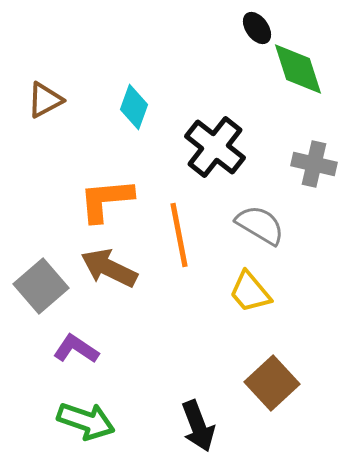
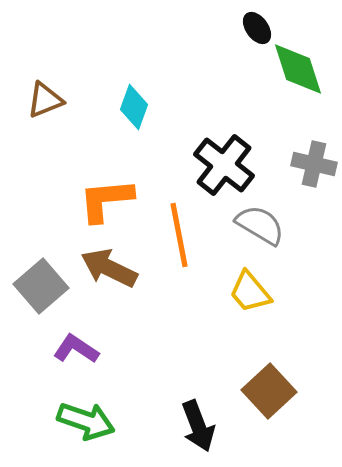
brown triangle: rotated 6 degrees clockwise
black cross: moved 9 px right, 18 px down
brown square: moved 3 px left, 8 px down
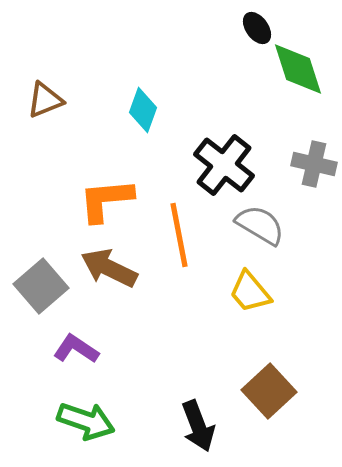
cyan diamond: moved 9 px right, 3 px down
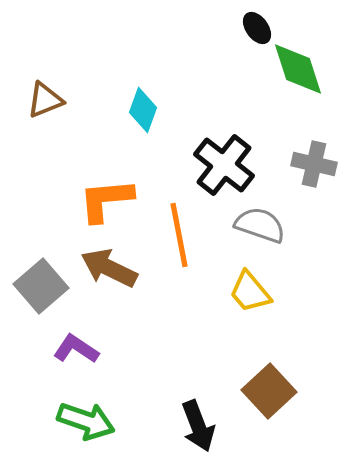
gray semicircle: rotated 12 degrees counterclockwise
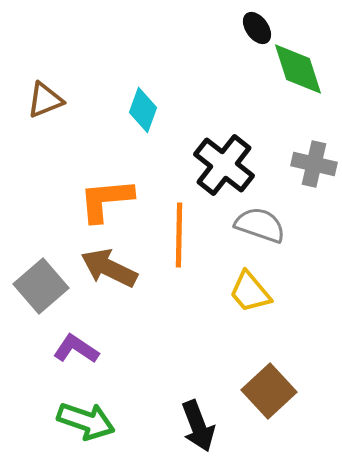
orange line: rotated 12 degrees clockwise
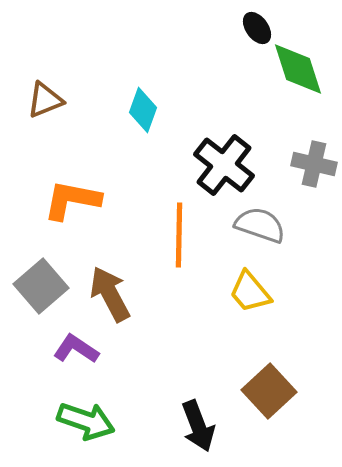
orange L-shape: moved 34 px left; rotated 16 degrees clockwise
brown arrow: moved 1 px right, 26 px down; rotated 36 degrees clockwise
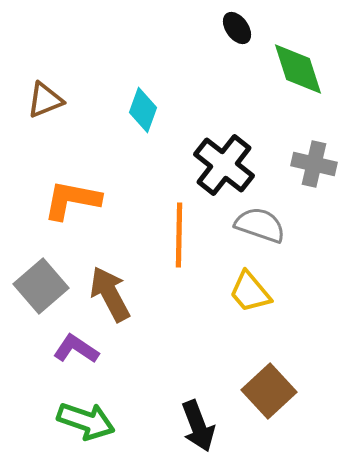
black ellipse: moved 20 px left
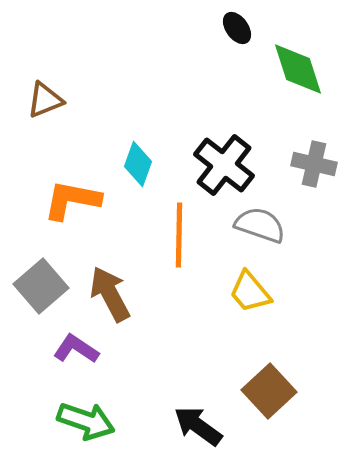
cyan diamond: moved 5 px left, 54 px down
black arrow: rotated 147 degrees clockwise
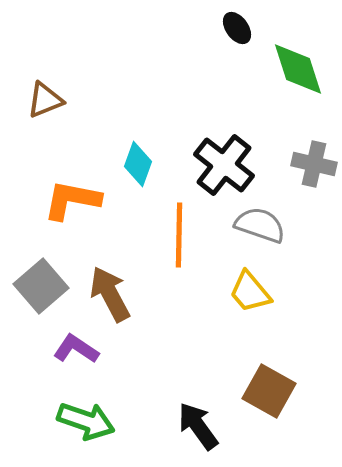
brown square: rotated 18 degrees counterclockwise
black arrow: rotated 18 degrees clockwise
